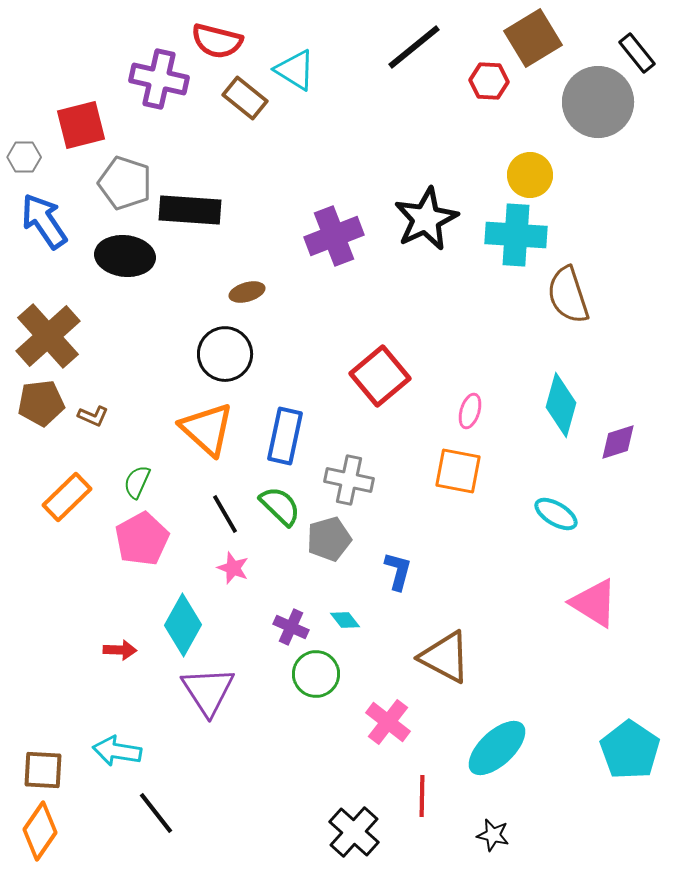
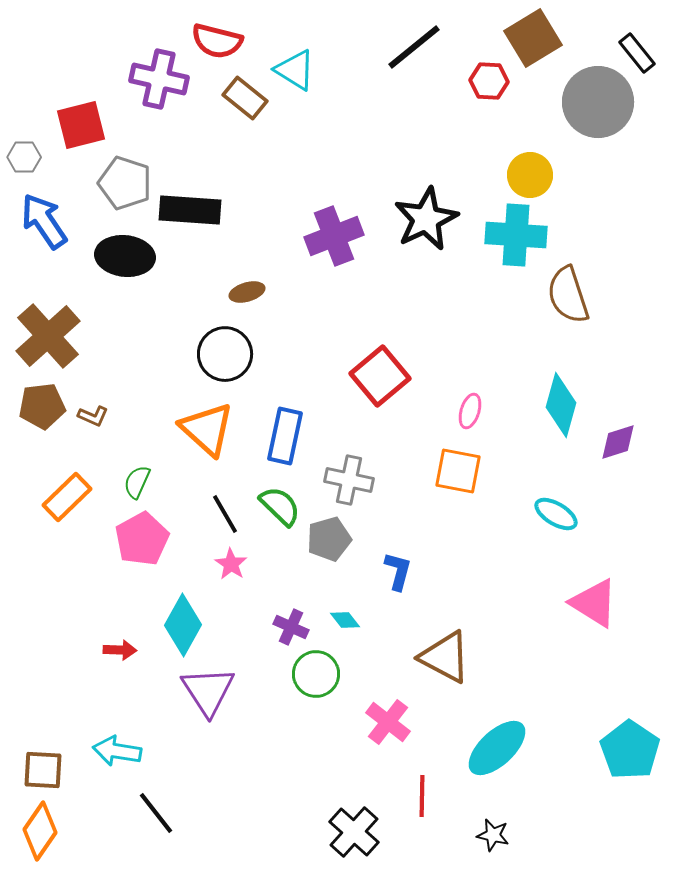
brown pentagon at (41, 403): moved 1 px right, 3 px down
pink star at (233, 568): moved 2 px left, 4 px up; rotated 12 degrees clockwise
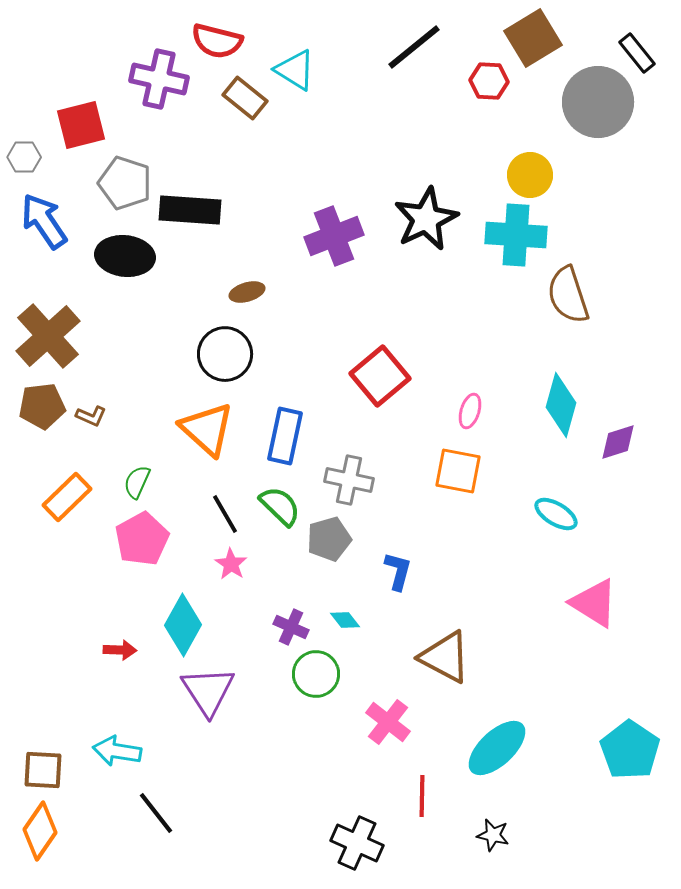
brown L-shape at (93, 416): moved 2 px left
black cross at (354, 832): moved 3 px right, 11 px down; rotated 18 degrees counterclockwise
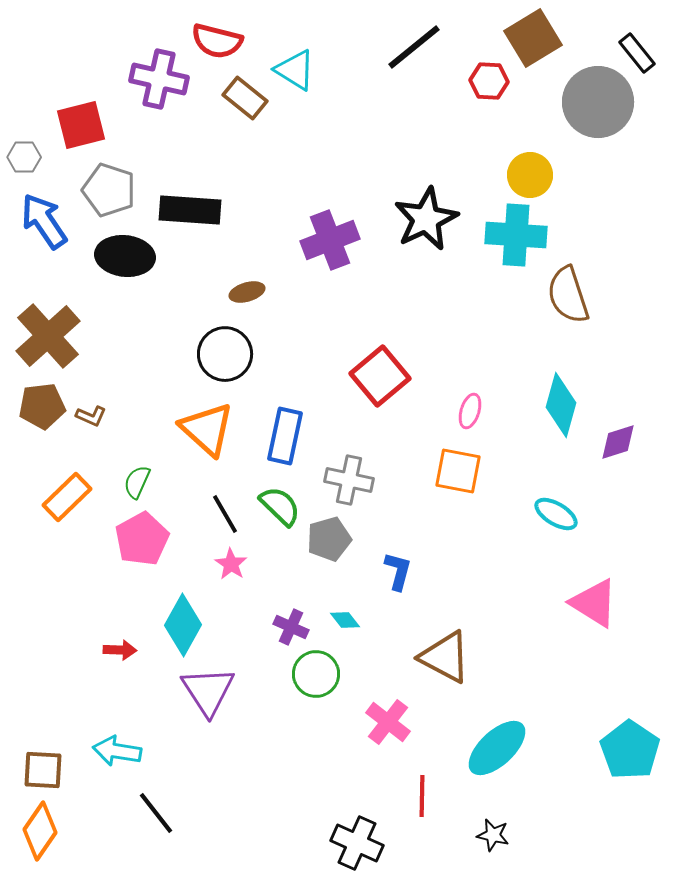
gray pentagon at (125, 183): moved 16 px left, 7 px down
purple cross at (334, 236): moved 4 px left, 4 px down
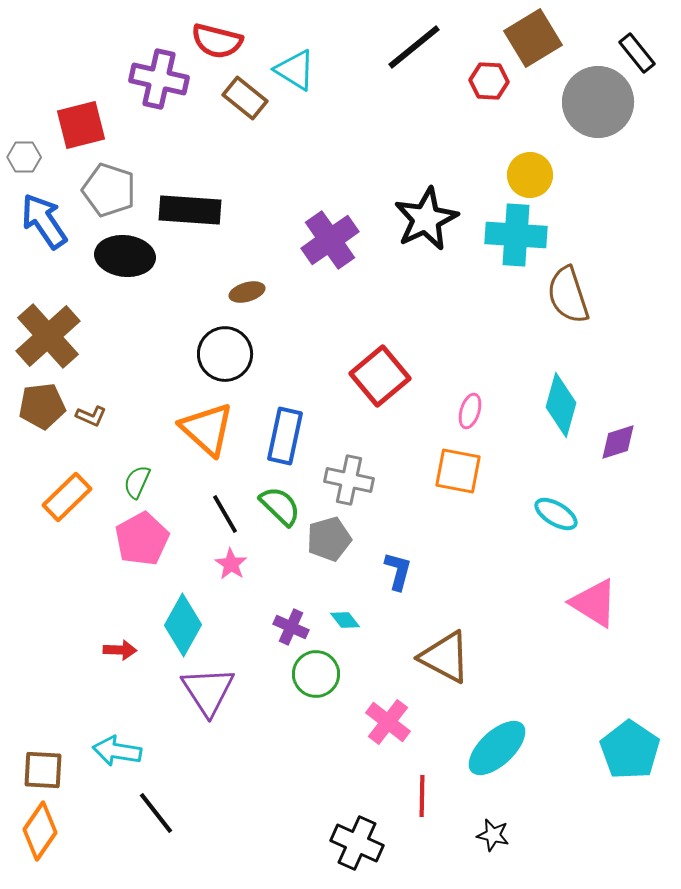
purple cross at (330, 240): rotated 14 degrees counterclockwise
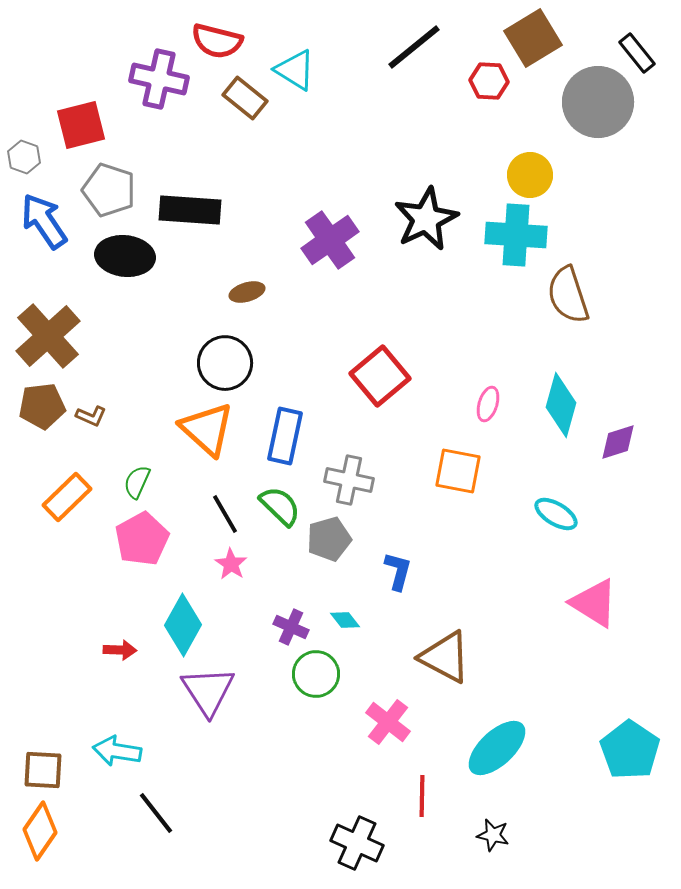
gray hexagon at (24, 157): rotated 20 degrees clockwise
black circle at (225, 354): moved 9 px down
pink ellipse at (470, 411): moved 18 px right, 7 px up
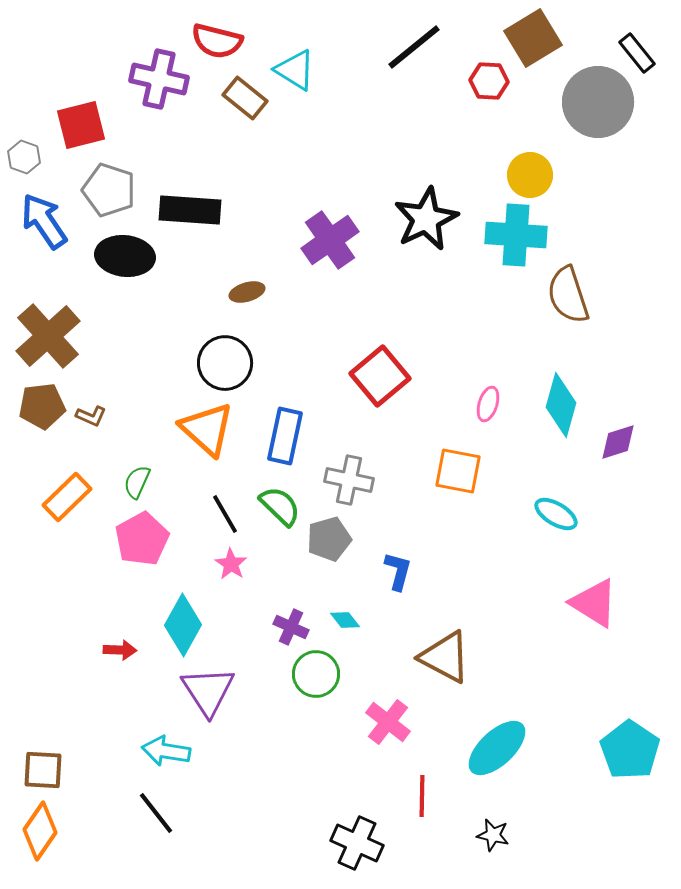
cyan arrow at (117, 751): moved 49 px right
